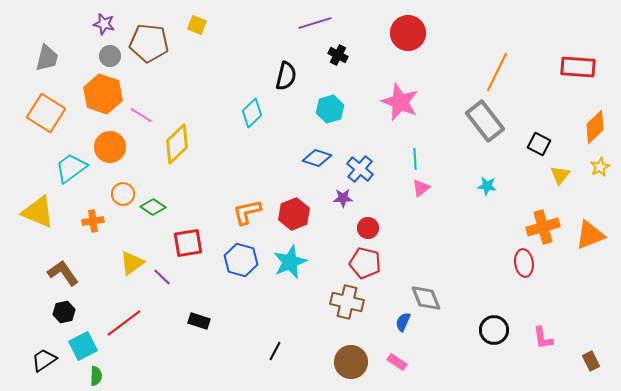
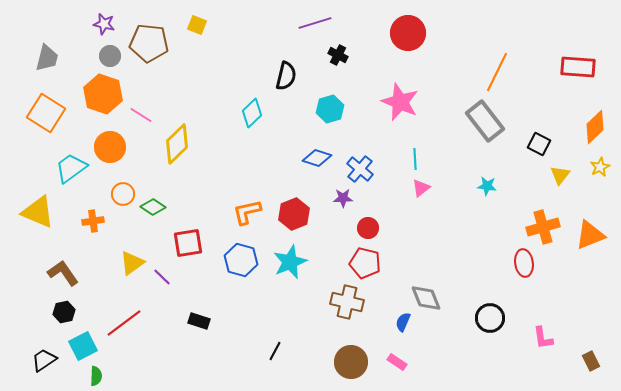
black circle at (494, 330): moved 4 px left, 12 px up
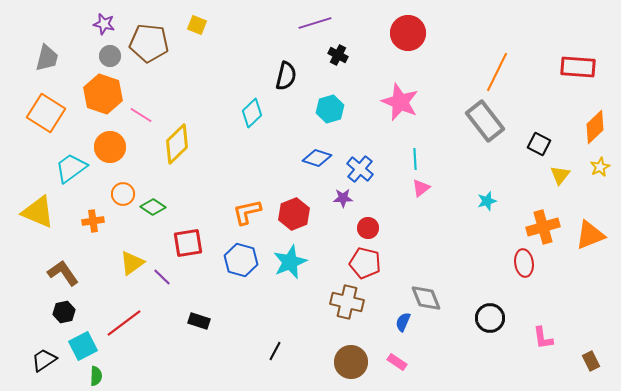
cyan star at (487, 186): moved 15 px down; rotated 24 degrees counterclockwise
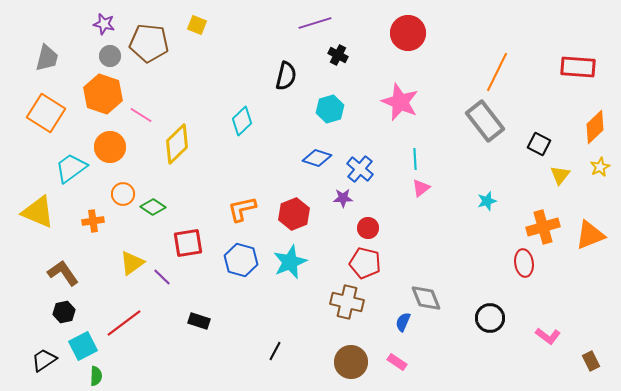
cyan diamond at (252, 113): moved 10 px left, 8 px down
orange L-shape at (247, 212): moved 5 px left, 3 px up
pink L-shape at (543, 338): moved 5 px right, 2 px up; rotated 45 degrees counterclockwise
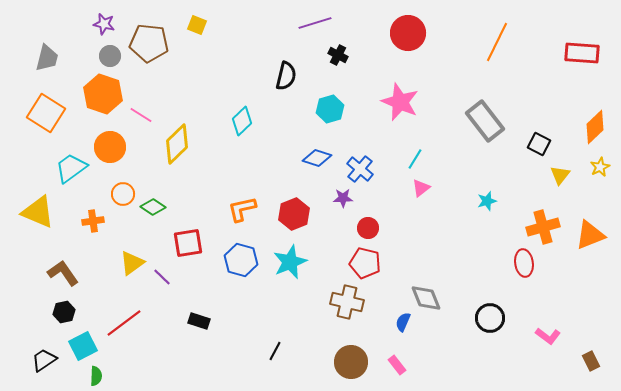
red rectangle at (578, 67): moved 4 px right, 14 px up
orange line at (497, 72): moved 30 px up
cyan line at (415, 159): rotated 35 degrees clockwise
pink rectangle at (397, 362): moved 3 px down; rotated 18 degrees clockwise
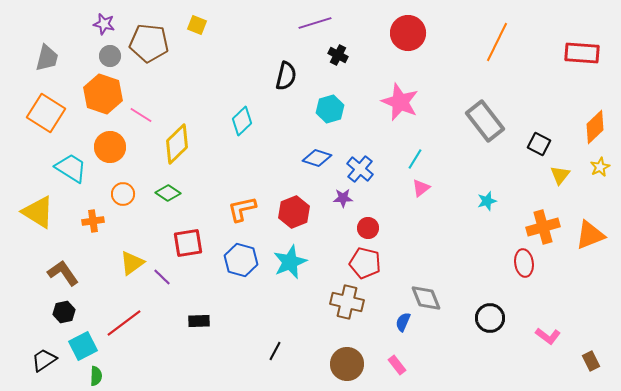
cyan trapezoid at (71, 168): rotated 68 degrees clockwise
green diamond at (153, 207): moved 15 px right, 14 px up
yellow triangle at (38, 212): rotated 9 degrees clockwise
red hexagon at (294, 214): moved 2 px up
black rectangle at (199, 321): rotated 20 degrees counterclockwise
brown circle at (351, 362): moved 4 px left, 2 px down
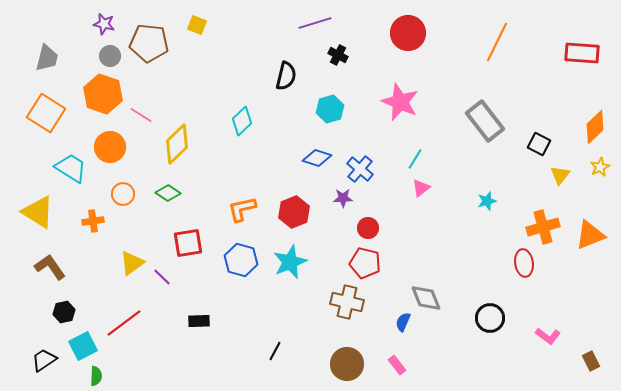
brown L-shape at (63, 273): moved 13 px left, 6 px up
